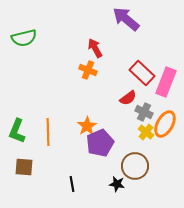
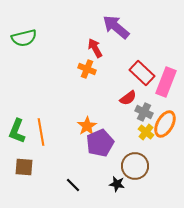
purple arrow: moved 10 px left, 8 px down
orange cross: moved 1 px left, 1 px up
orange line: moved 7 px left; rotated 8 degrees counterclockwise
black line: moved 1 px right, 1 px down; rotated 35 degrees counterclockwise
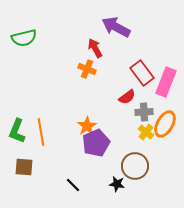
purple arrow: rotated 12 degrees counterclockwise
red rectangle: rotated 10 degrees clockwise
red semicircle: moved 1 px left, 1 px up
gray cross: rotated 30 degrees counterclockwise
purple pentagon: moved 4 px left
